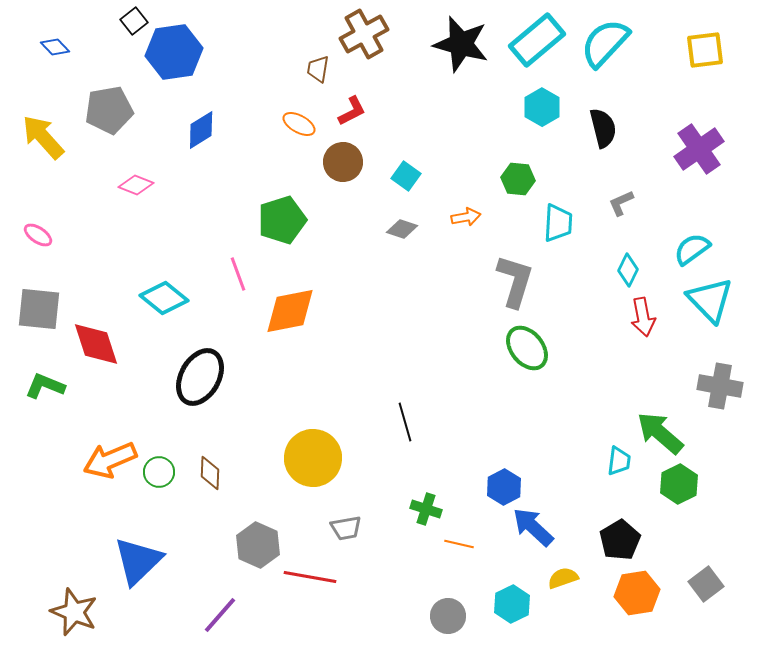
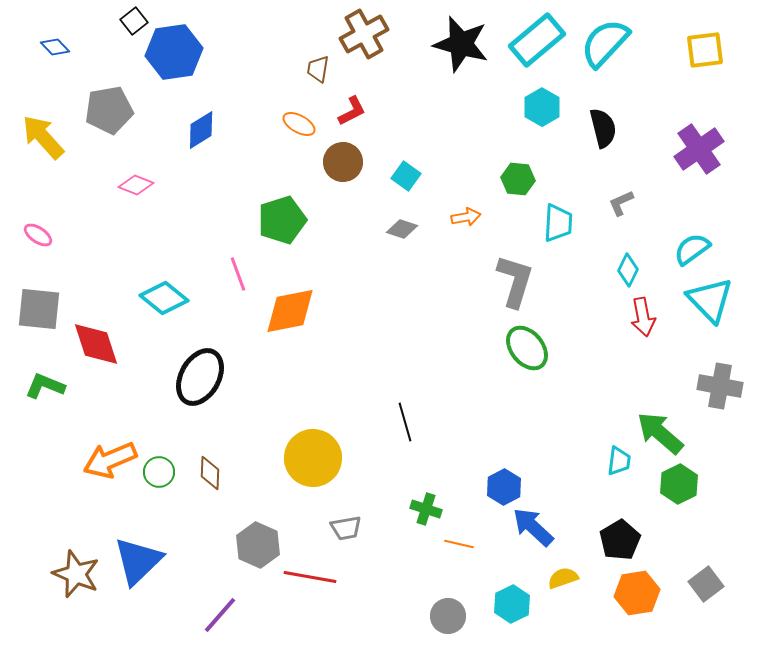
brown star at (74, 612): moved 2 px right, 38 px up
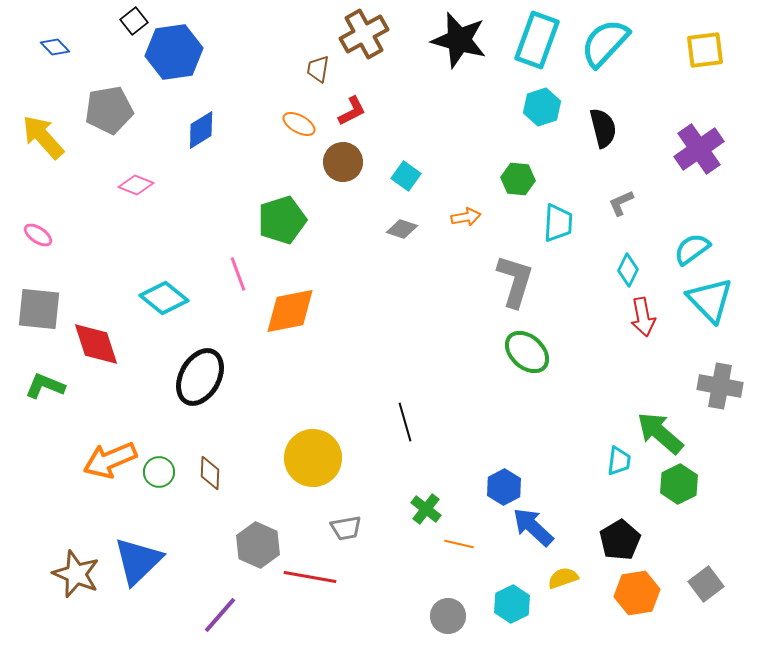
cyan rectangle at (537, 40): rotated 30 degrees counterclockwise
black star at (461, 44): moved 2 px left, 4 px up
cyan hexagon at (542, 107): rotated 12 degrees clockwise
green ellipse at (527, 348): moved 4 px down; rotated 9 degrees counterclockwise
green cross at (426, 509): rotated 20 degrees clockwise
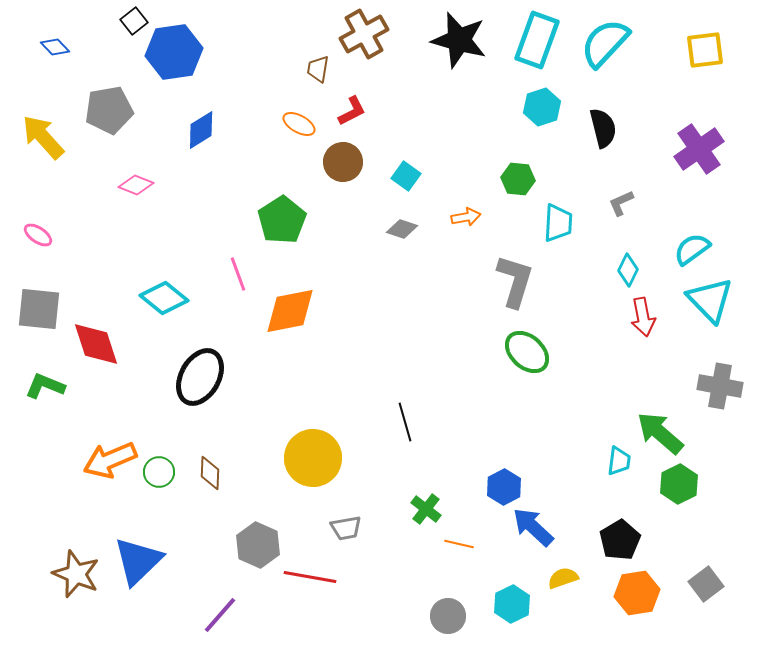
green pentagon at (282, 220): rotated 15 degrees counterclockwise
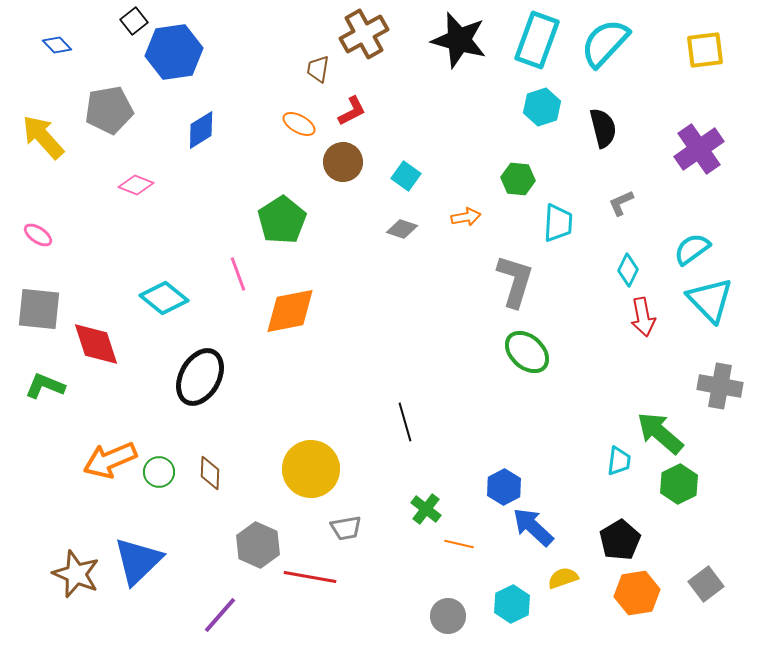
blue diamond at (55, 47): moved 2 px right, 2 px up
yellow circle at (313, 458): moved 2 px left, 11 px down
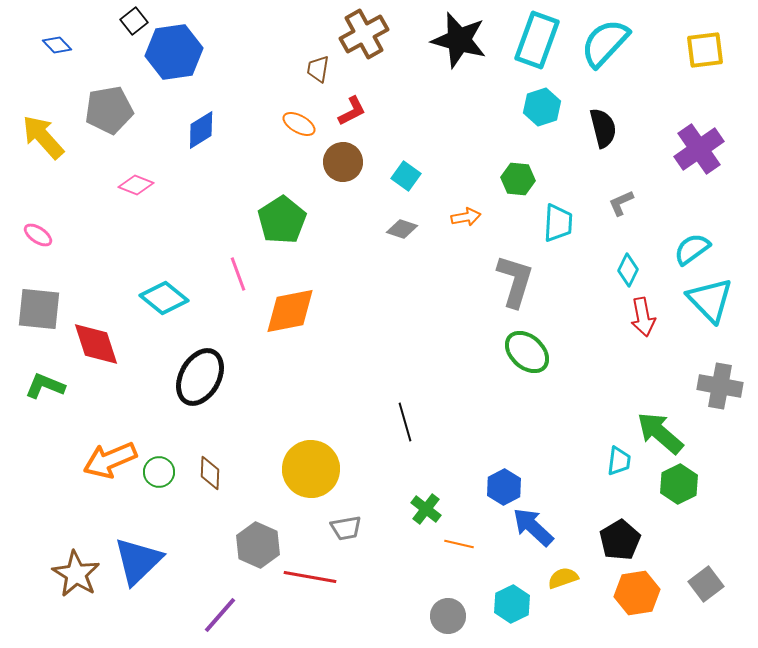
brown star at (76, 574): rotated 9 degrees clockwise
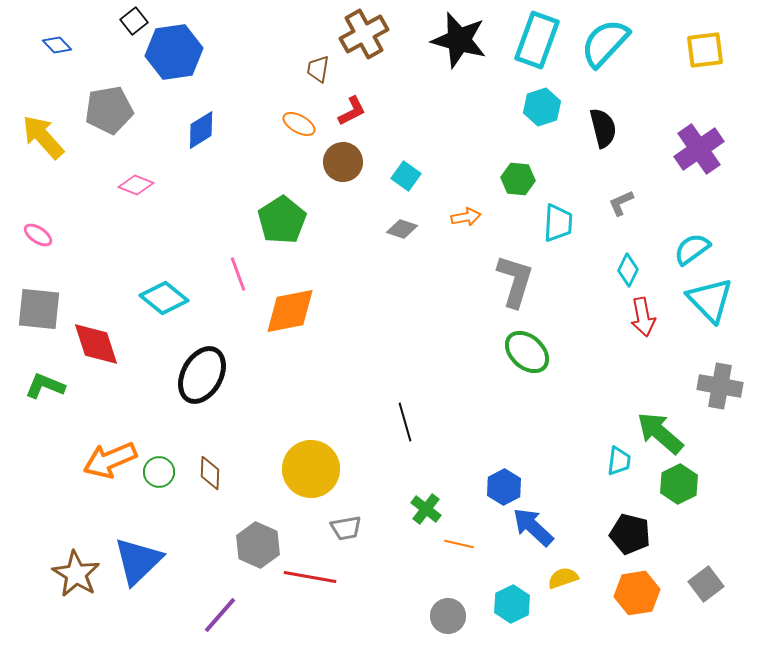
black ellipse at (200, 377): moved 2 px right, 2 px up
black pentagon at (620, 540): moved 10 px right, 6 px up; rotated 27 degrees counterclockwise
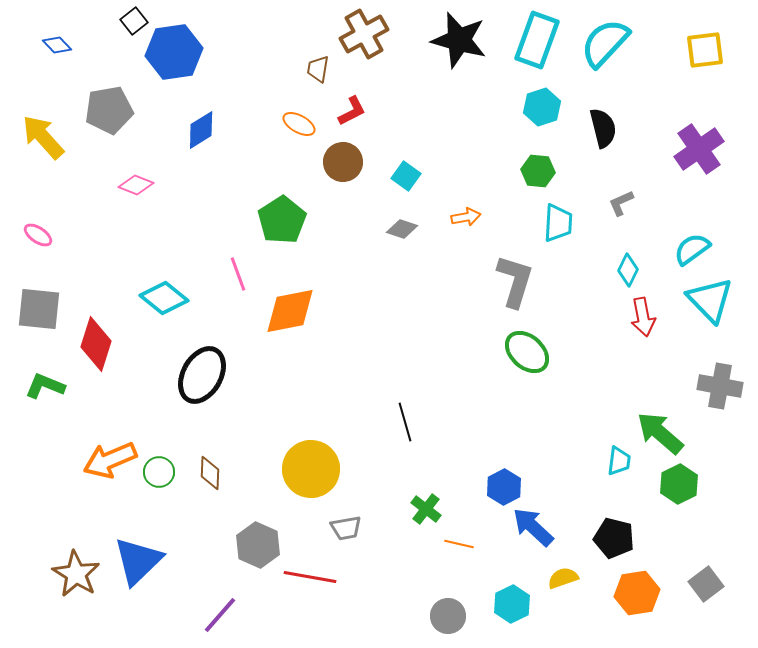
green hexagon at (518, 179): moved 20 px right, 8 px up
red diamond at (96, 344): rotated 36 degrees clockwise
black pentagon at (630, 534): moved 16 px left, 4 px down
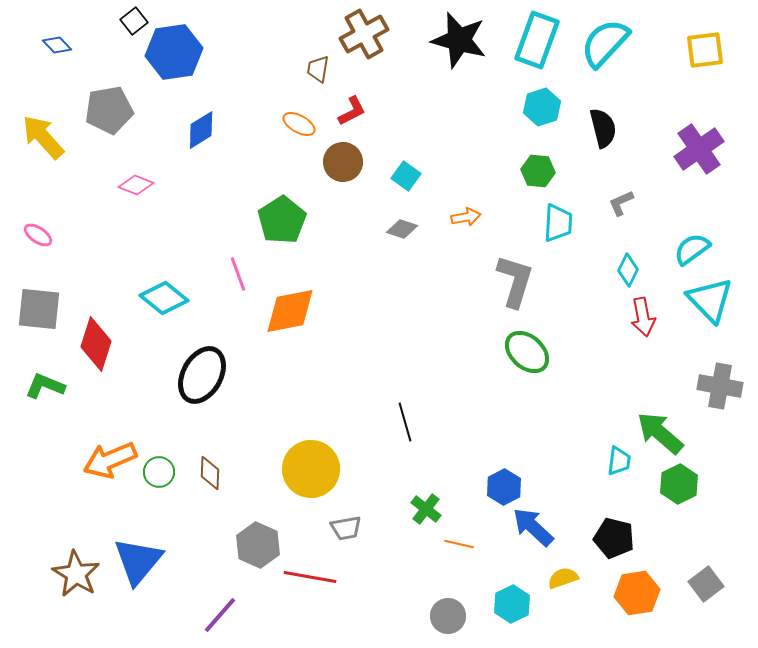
blue triangle at (138, 561): rotated 6 degrees counterclockwise
